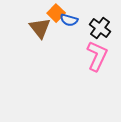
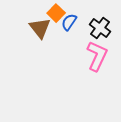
blue semicircle: moved 2 px down; rotated 108 degrees clockwise
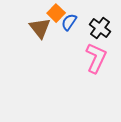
pink L-shape: moved 1 px left, 2 px down
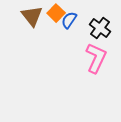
blue semicircle: moved 2 px up
brown triangle: moved 8 px left, 12 px up
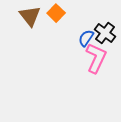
brown triangle: moved 2 px left
blue semicircle: moved 17 px right, 18 px down
black cross: moved 5 px right, 5 px down
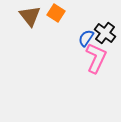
orange square: rotated 12 degrees counterclockwise
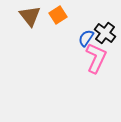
orange square: moved 2 px right, 2 px down; rotated 24 degrees clockwise
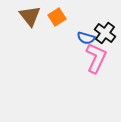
orange square: moved 1 px left, 2 px down
blue semicircle: rotated 108 degrees counterclockwise
